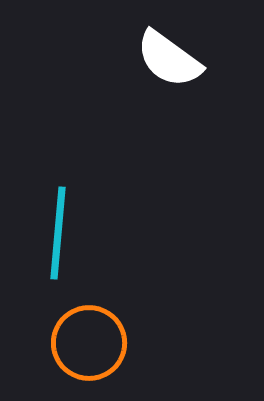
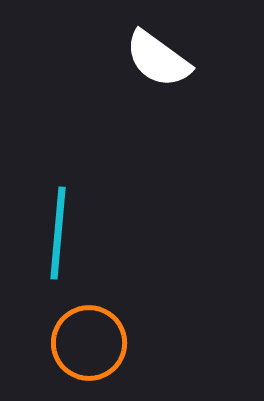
white semicircle: moved 11 px left
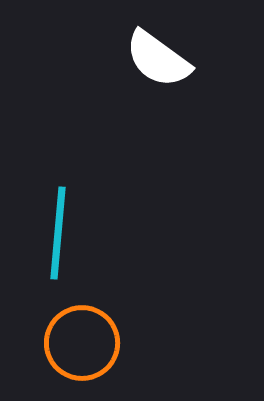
orange circle: moved 7 px left
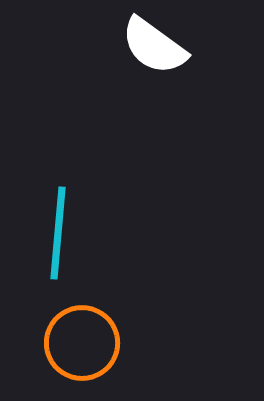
white semicircle: moved 4 px left, 13 px up
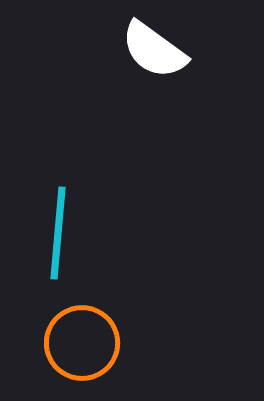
white semicircle: moved 4 px down
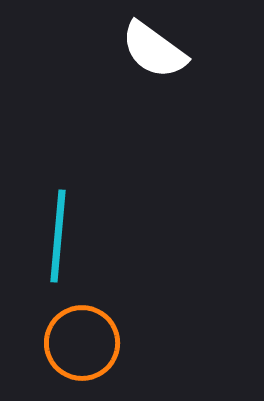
cyan line: moved 3 px down
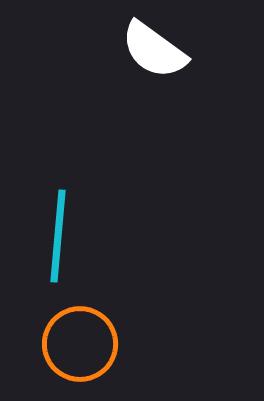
orange circle: moved 2 px left, 1 px down
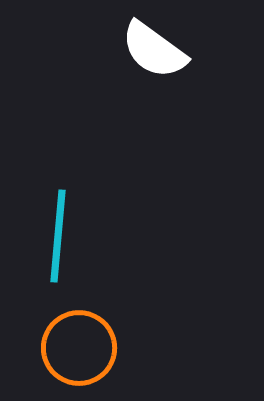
orange circle: moved 1 px left, 4 px down
